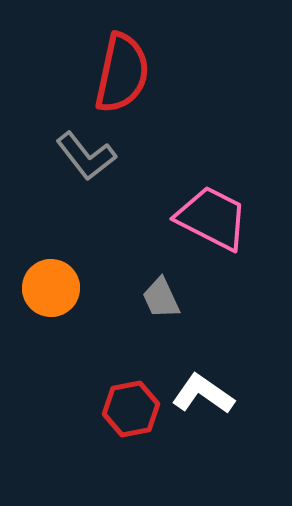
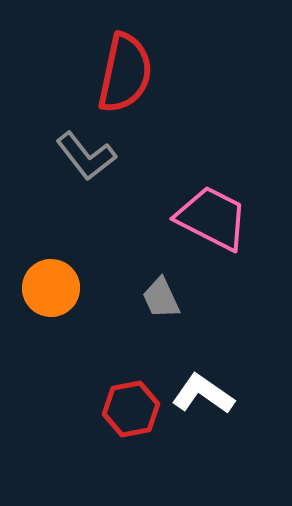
red semicircle: moved 3 px right
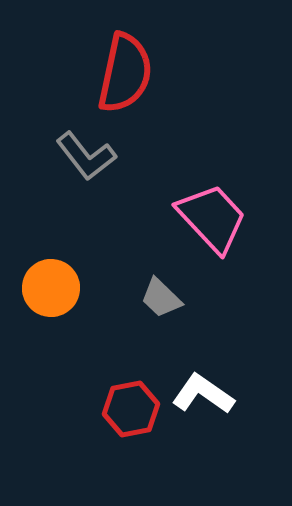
pink trapezoid: rotated 20 degrees clockwise
gray trapezoid: rotated 21 degrees counterclockwise
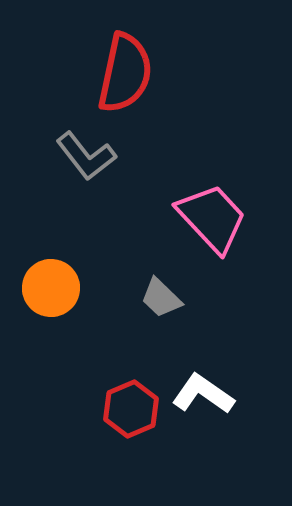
red hexagon: rotated 12 degrees counterclockwise
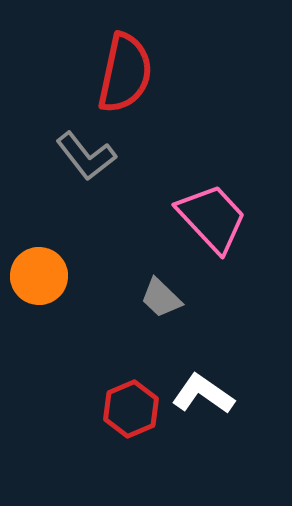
orange circle: moved 12 px left, 12 px up
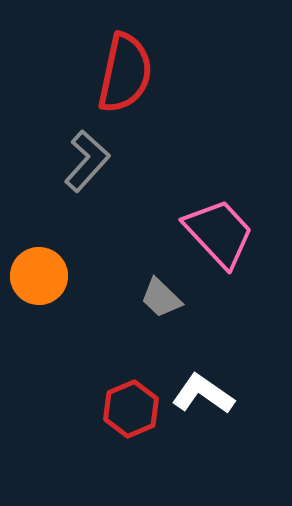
gray L-shape: moved 1 px right, 5 px down; rotated 100 degrees counterclockwise
pink trapezoid: moved 7 px right, 15 px down
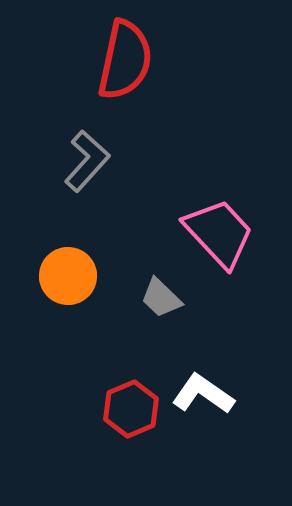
red semicircle: moved 13 px up
orange circle: moved 29 px right
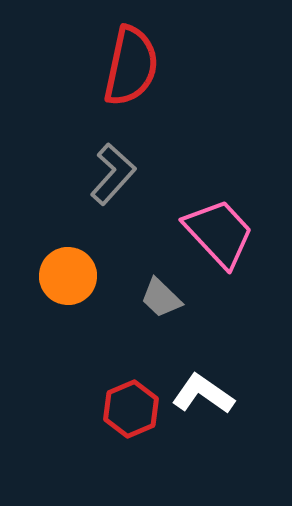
red semicircle: moved 6 px right, 6 px down
gray L-shape: moved 26 px right, 13 px down
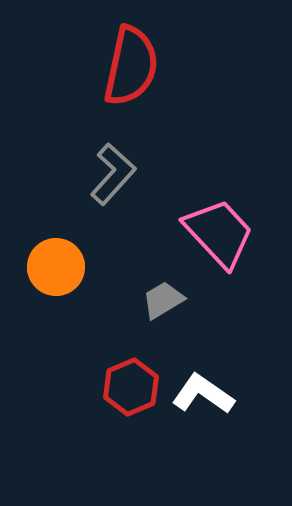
orange circle: moved 12 px left, 9 px up
gray trapezoid: moved 2 px right, 2 px down; rotated 105 degrees clockwise
red hexagon: moved 22 px up
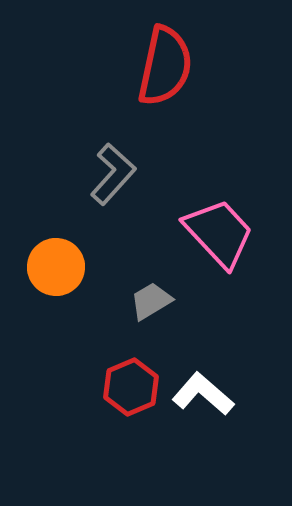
red semicircle: moved 34 px right
gray trapezoid: moved 12 px left, 1 px down
white L-shape: rotated 6 degrees clockwise
